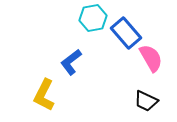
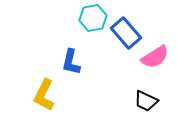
pink semicircle: moved 4 px right, 1 px up; rotated 88 degrees clockwise
blue L-shape: rotated 40 degrees counterclockwise
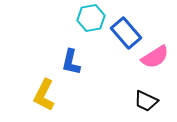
cyan hexagon: moved 2 px left
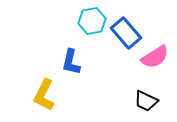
cyan hexagon: moved 1 px right, 3 px down
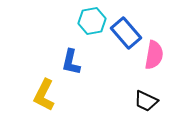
pink semicircle: moved 1 px left, 2 px up; rotated 48 degrees counterclockwise
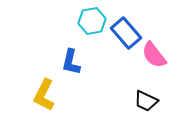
pink semicircle: rotated 132 degrees clockwise
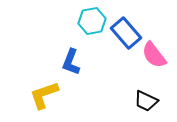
blue L-shape: rotated 8 degrees clockwise
yellow L-shape: rotated 44 degrees clockwise
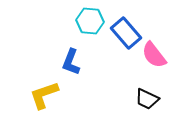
cyan hexagon: moved 2 px left; rotated 16 degrees clockwise
black trapezoid: moved 1 px right, 2 px up
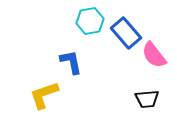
cyan hexagon: rotated 16 degrees counterclockwise
blue L-shape: rotated 148 degrees clockwise
black trapezoid: rotated 30 degrees counterclockwise
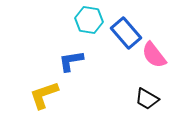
cyan hexagon: moved 1 px left, 1 px up; rotated 20 degrees clockwise
blue L-shape: moved 1 px up; rotated 88 degrees counterclockwise
black trapezoid: rotated 35 degrees clockwise
